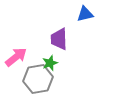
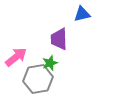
blue triangle: moved 3 px left
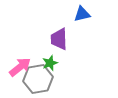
pink arrow: moved 4 px right, 10 px down
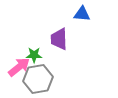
blue triangle: rotated 18 degrees clockwise
green star: moved 16 px left, 8 px up; rotated 21 degrees clockwise
pink arrow: moved 1 px left
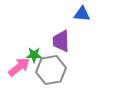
purple trapezoid: moved 2 px right, 2 px down
gray hexagon: moved 13 px right, 9 px up
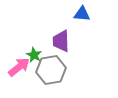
green star: rotated 28 degrees clockwise
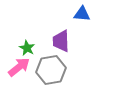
green star: moved 7 px left, 7 px up
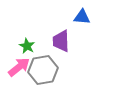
blue triangle: moved 3 px down
green star: moved 2 px up
gray hexagon: moved 8 px left
